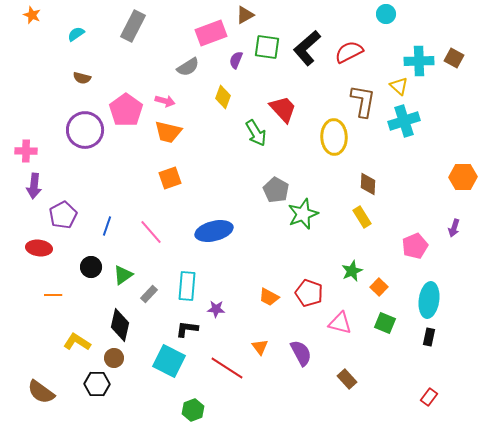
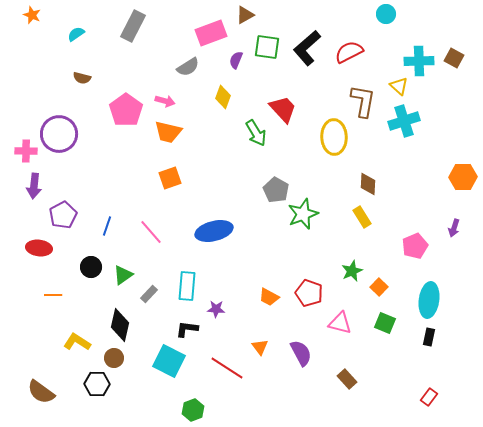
purple circle at (85, 130): moved 26 px left, 4 px down
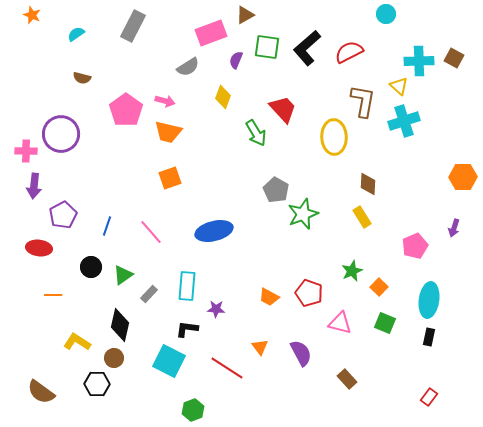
purple circle at (59, 134): moved 2 px right
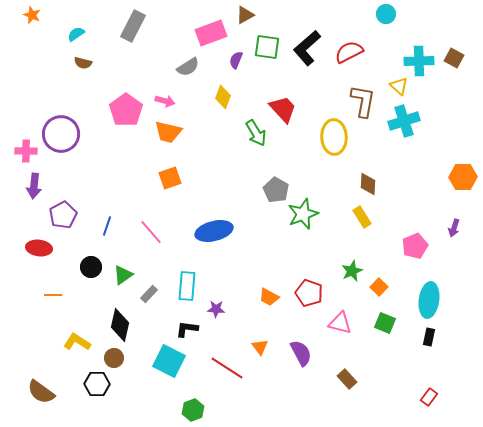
brown semicircle at (82, 78): moved 1 px right, 15 px up
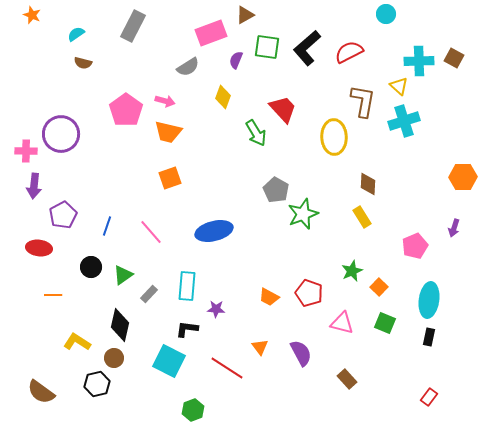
pink triangle at (340, 323): moved 2 px right
black hexagon at (97, 384): rotated 15 degrees counterclockwise
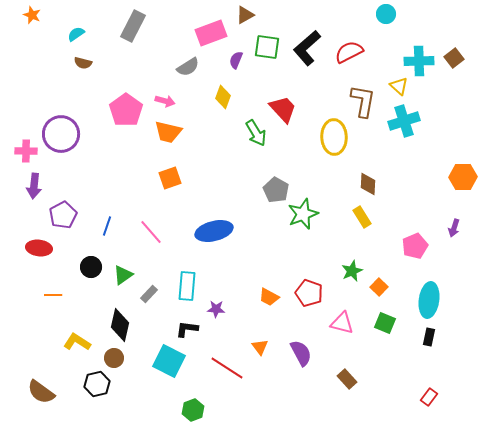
brown square at (454, 58): rotated 24 degrees clockwise
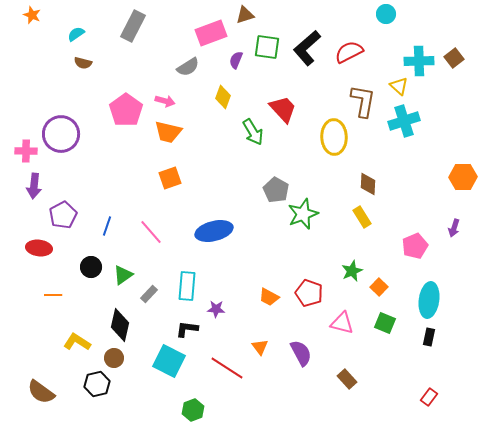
brown triangle at (245, 15): rotated 12 degrees clockwise
green arrow at (256, 133): moved 3 px left, 1 px up
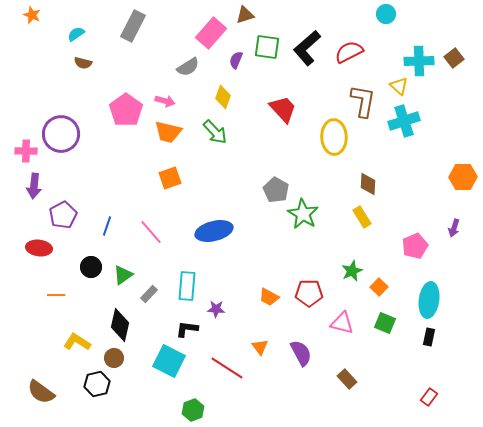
pink rectangle at (211, 33): rotated 28 degrees counterclockwise
green arrow at (253, 132): moved 38 px left; rotated 12 degrees counterclockwise
green star at (303, 214): rotated 20 degrees counterclockwise
red pentagon at (309, 293): rotated 20 degrees counterclockwise
orange line at (53, 295): moved 3 px right
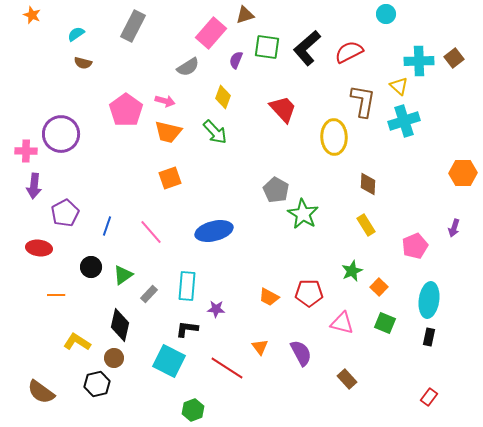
orange hexagon at (463, 177): moved 4 px up
purple pentagon at (63, 215): moved 2 px right, 2 px up
yellow rectangle at (362, 217): moved 4 px right, 8 px down
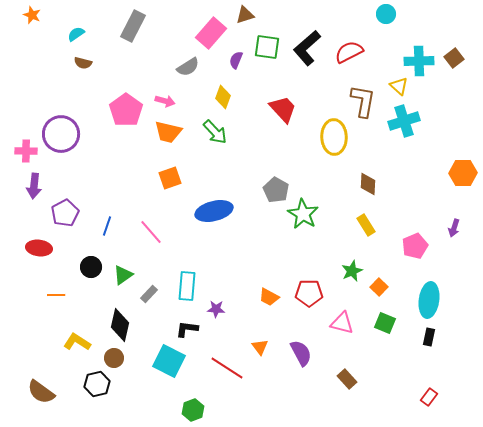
blue ellipse at (214, 231): moved 20 px up
